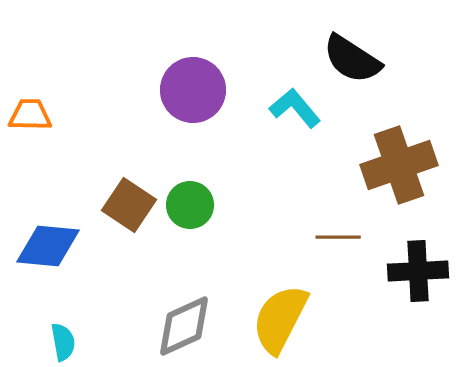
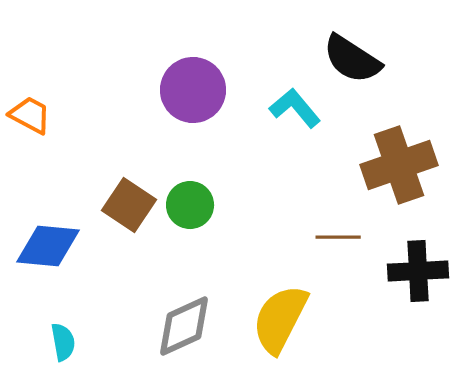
orange trapezoid: rotated 27 degrees clockwise
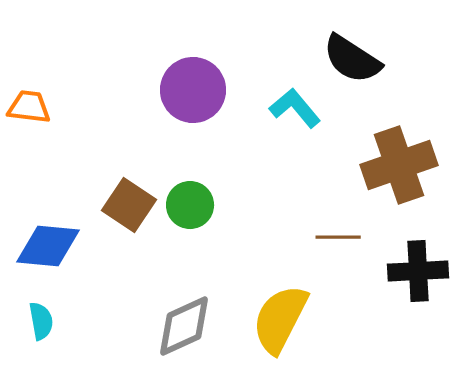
orange trapezoid: moved 1 px left, 8 px up; rotated 21 degrees counterclockwise
cyan semicircle: moved 22 px left, 21 px up
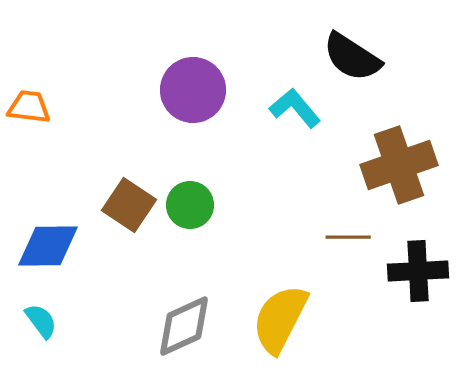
black semicircle: moved 2 px up
brown line: moved 10 px right
blue diamond: rotated 6 degrees counterclockwise
cyan semicircle: rotated 27 degrees counterclockwise
